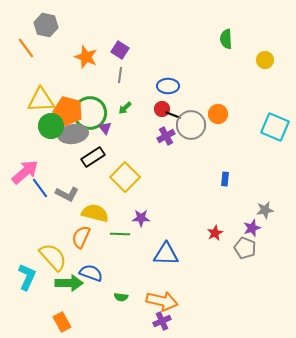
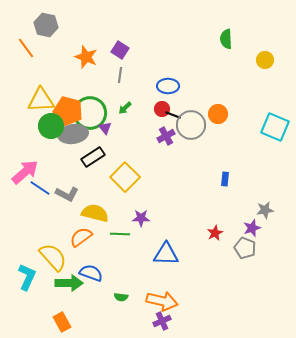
blue line at (40, 188): rotated 20 degrees counterclockwise
orange semicircle at (81, 237): rotated 30 degrees clockwise
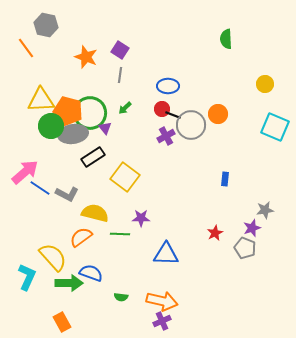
yellow circle at (265, 60): moved 24 px down
yellow square at (125, 177): rotated 8 degrees counterclockwise
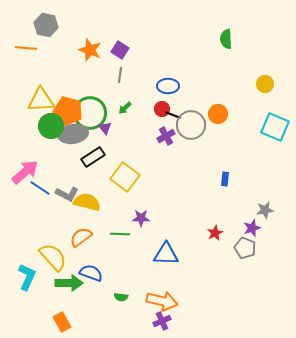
orange line at (26, 48): rotated 50 degrees counterclockwise
orange star at (86, 57): moved 4 px right, 7 px up
yellow semicircle at (95, 213): moved 8 px left, 11 px up
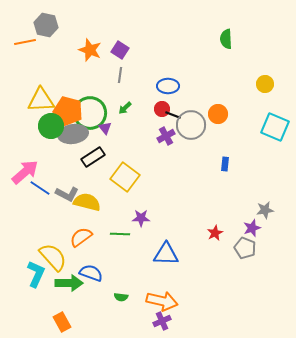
orange line at (26, 48): moved 1 px left, 6 px up; rotated 15 degrees counterclockwise
blue rectangle at (225, 179): moved 15 px up
cyan L-shape at (27, 277): moved 9 px right, 3 px up
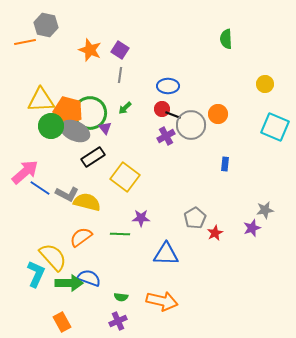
gray ellipse at (73, 134): moved 2 px right, 3 px up; rotated 32 degrees clockwise
gray pentagon at (245, 248): moved 50 px left, 30 px up; rotated 20 degrees clockwise
blue semicircle at (91, 273): moved 2 px left, 5 px down
purple cross at (162, 321): moved 44 px left
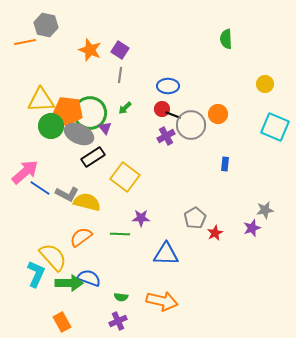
orange pentagon at (68, 111): rotated 8 degrees counterclockwise
gray ellipse at (75, 131): moved 4 px right, 3 px down
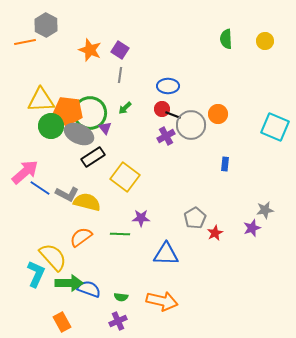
gray hexagon at (46, 25): rotated 15 degrees clockwise
yellow circle at (265, 84): moved 43 px up
blue semicircle at (89, 278): moved 11 px down
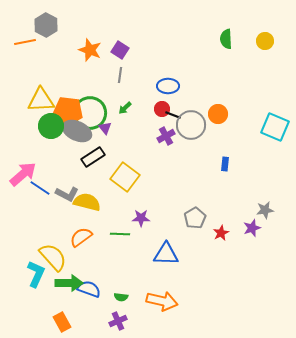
gray ellipse at (79, 134): moved 2 px left, 3 px up
pink arrow at (25, 172): moved 2 px left, 2 px down
red star at (215, 233): moved 6 px right
